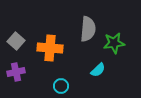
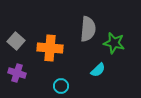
green star: rotated 20 degrees clockwise
purple cross: moved 1 px right, 1 px down; rotated 30 degrees clockwise
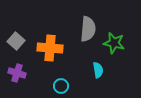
cyan semicircle: rotated 56 degrees counterclockwise
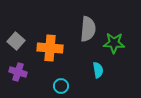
green star: rotated 10 degrees counterclockwise
purple cross: moved 1 px right, 1 px up
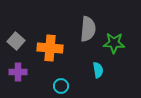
purple cross: rotated 18 degrees counterclockwise
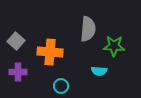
green star: moved 3 px down
orange cross: moved 4 px down
cyan semicircle: moved 1 px right, 1 px down; rotated 105 degrees clockwise
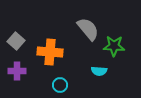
gray semicircle: rotated 45 degrees counterclockwise
purple cross: moved 1 px left, 1 px up
cyan circle: moved 1 px left, 1 px up
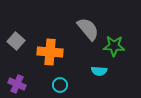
purple cross: moved 13 px down; rotated 24 degrees clockwise
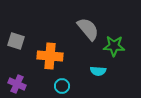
gray square: rotated 24 degrees counterclockwise
orange cross: moved 4 px down
cyan semicircle: moved 1 px left
cyan circle: moved 2 px right, 1 px down
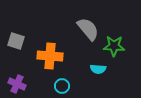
cyan semicircle: moved 2 px up
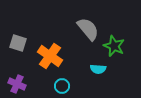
gray square: moved 2 px right, 2 px down
green star: rotated 20 degrees clockwise
orange cross: rotated 30 degrees clockwise
